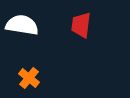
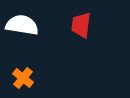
orange cross: moved 6 px left
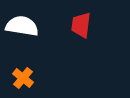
white semicircle: moved 1 px down
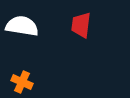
orange cross: moved 1 px left, 4 px down; rotated 15 degrees counterclockwise
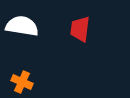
red trapezoid: moved 1 px left, 4 px down
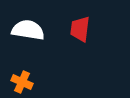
white semicircle: moved 6 px right, 4 px down
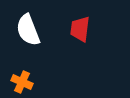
white semicircle: rotated 120 degrees counterclockwise
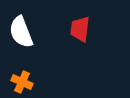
white semicircle: moved 7 px left, 2 px down
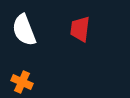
white semicircle: moved 3 px right, 2 px up
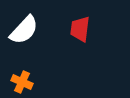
white semicircle: rotated 116 degrees counterclockwise
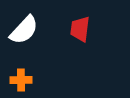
orange cross: moved 1 px left, 2 px up; rotated 25 degrees counterclockwise
